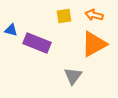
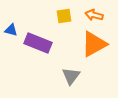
purple rectangle: moved 1 px right
gray triangle: moved 2 px left
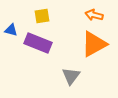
yellow square: moved 22 px left
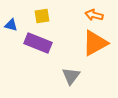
blue triangle: moved 5 px up
orange triangle: moved 1 px right, 1 px up
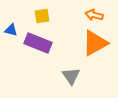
blue triangle: moved 5 px down
gray triangle: rotated 12 degrees counterclockwise
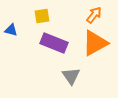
orange arrow: rotated 114 degrees clockwise
purple rectangle: moved 16 px right
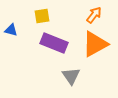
orange triangle: moved 1 px down
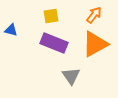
yellow square: moved 9 px right
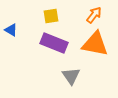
blue triangle: rotated 16 degrees clockwise
orange triangle: rotated 40 degrees clockwise
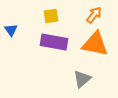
blue triangle: rotated 24 degrees clockwise
purple rectangle: moved 1 px up; rotated 12 degrees counterclockwise
gray triangle: moved 11 px right, 3 px down; rotated 24 degrees clockwise
